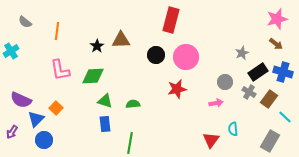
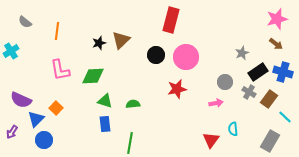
brown triangle: rotated 42 degrees counterclockwise
black star: moved 2 px right, 3 px up; rotated 16 degrees clockwise
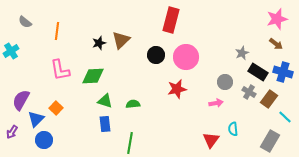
black rectangle: rotated 66 degrees clockwise
purple semicircle: rotated 95 degrees clockwise
